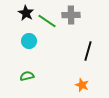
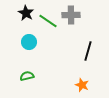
green line: moved 1 px right
cyan circle: moved 1 px down
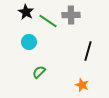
black star: moved 1 px up
green semicircle: moved 12 px right, 4 px up; rotated 32 degrees counterclockwise
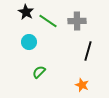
gray cross: moved 6 px right, 6 px down
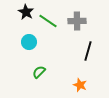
orange star: moved 2 px left
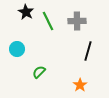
green line: rotated 30 degrees clockwise
cyan circle: moved 12 px left, 7 px down
orange star: rotated 16 degrees clockwise
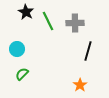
gray cross: moved 2 px left, 2 px down
green semicircle: moved 17 px left, 2 px down
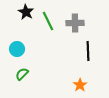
black line: rotated 18 degrees counterclockwise
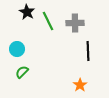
black star: moved 1 px right
green semicircle: moved 2 px up
